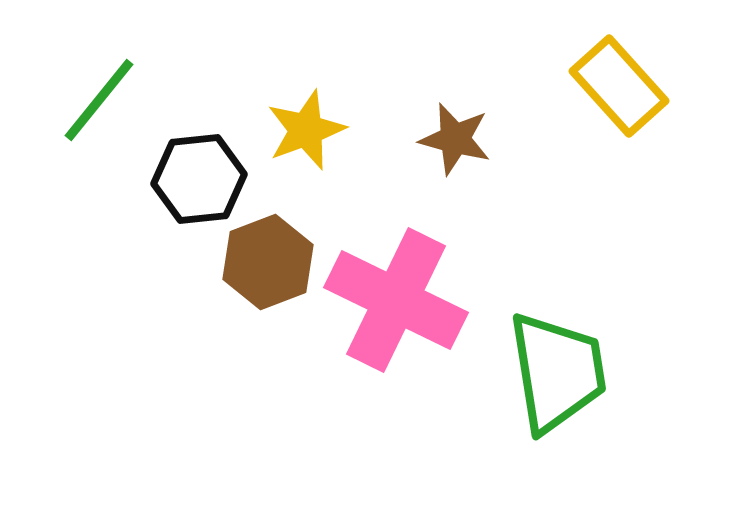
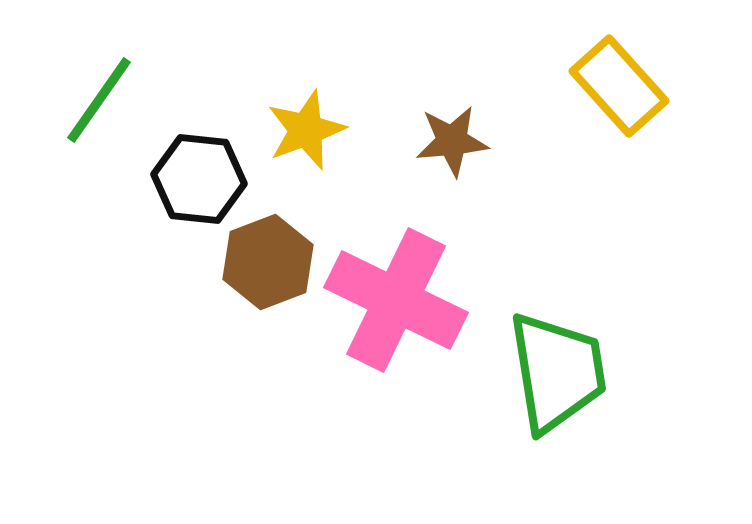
green line: rotated 4 degrees counterclockwise
brown star: moved 3 px left, 2 px down; rotated 20 degrees counterclockwise
black hexagon: rotated 12 degrees clockwise
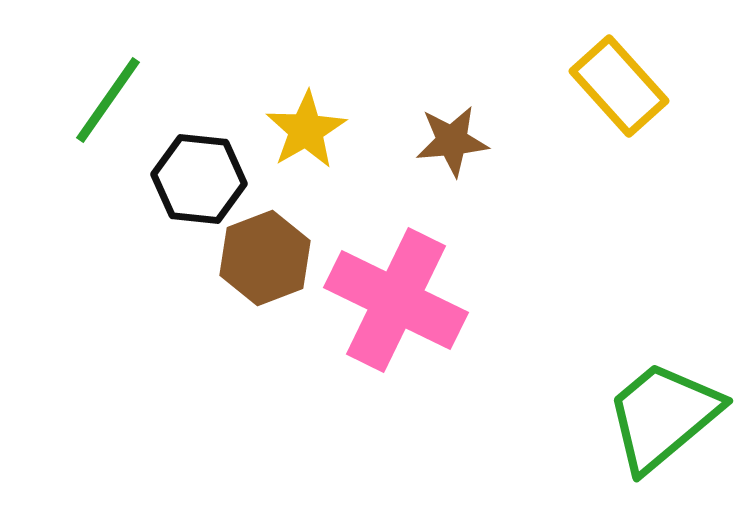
green line: moved 9 px right
yellow star: rotated 10 degrees counterclockwise
brown hexagon: moved 3 px left, 4 px up
green trapezoid: moved 106 px right, 44 px down; rotated 121 degrees counterclockwise
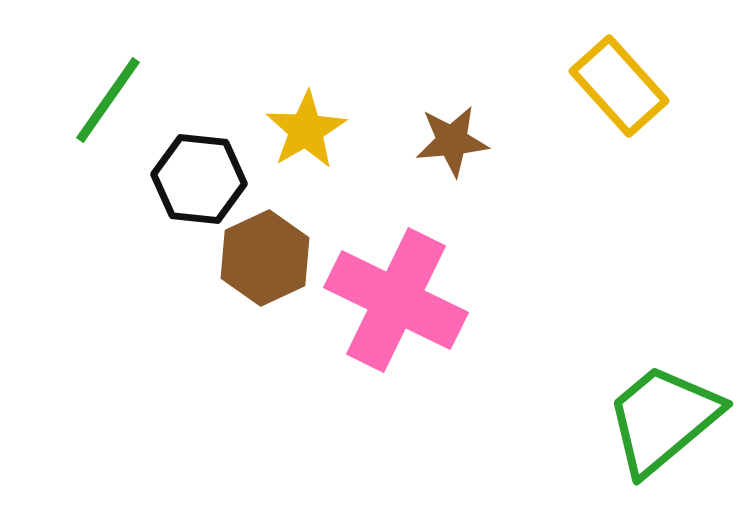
brown hexagon: rotated 4 degrees counterclockwise
green trapezoid: moved 3 px down
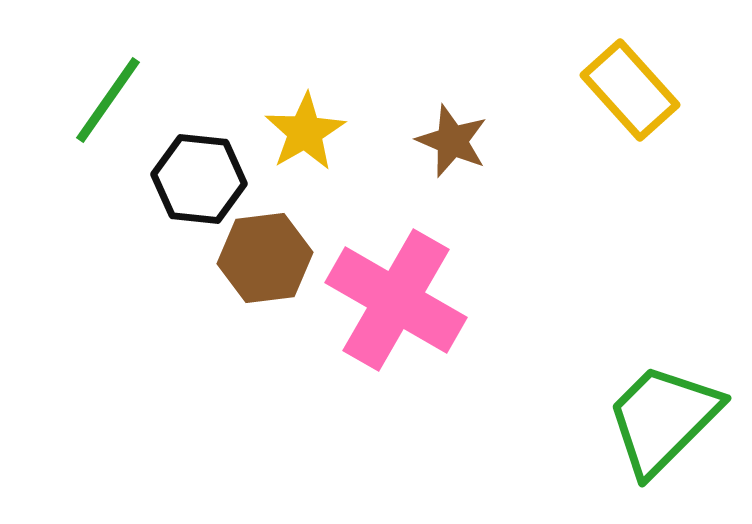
yellow rectangle: moved 11 px right, 4 px down
yellow star: moved 1 px left, 2 px down
brown star: rotated 28 degrees clockwise
brown hexagon: rotated 18 degrees clockwise
pink cross: rotated 4 degrees clockwise
green trapezoid: rotated 5 degrees counterclockwise
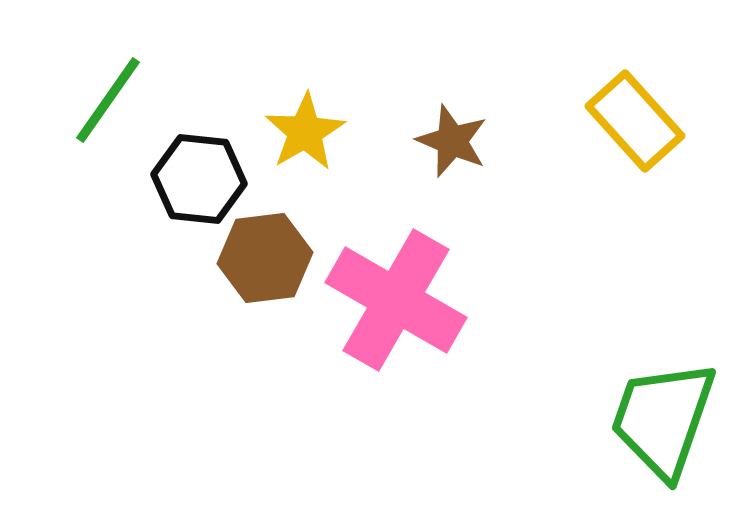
yellow rectangle: moved 5 px right, 31 px down
green trapezoid: rotated 26 degrees counterclockwise
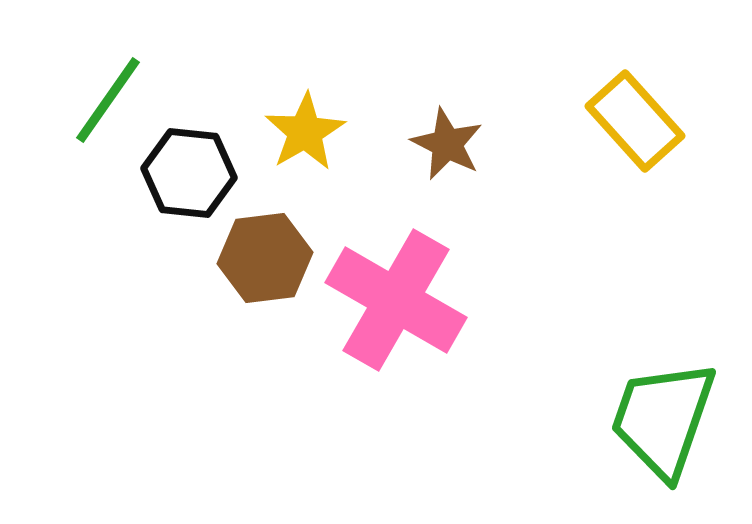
brown star: moved 5 px left, 3 px down; rotated 4 degrees clockwise
black hexagon: moved 10 px left, 6 px up
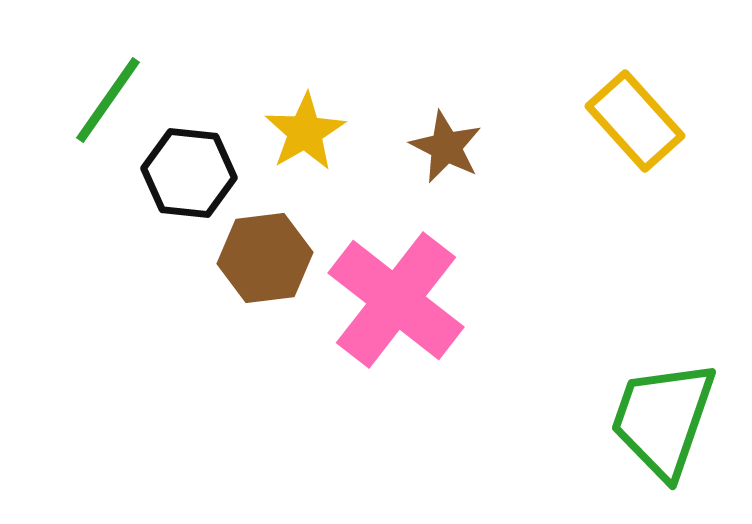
brown star: moved 1 px left, 3 px down
pink cross: rotated 8 degrees clockwise
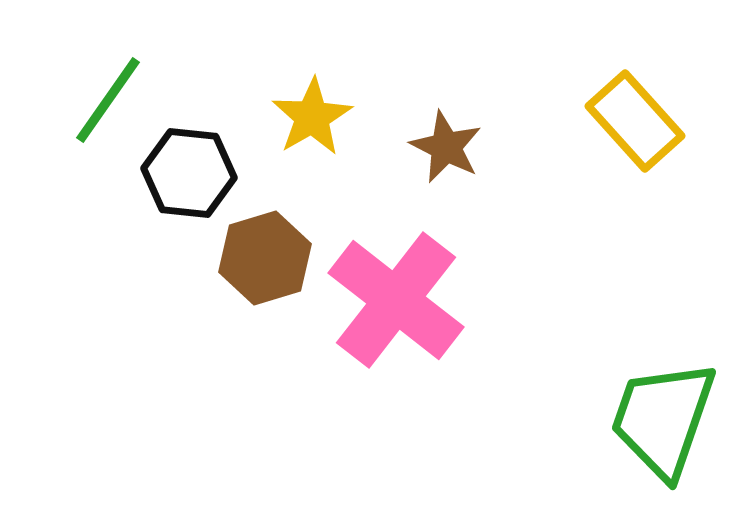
yellow star: moved 7 px right, 15 px up
brown hexagon: rotated 10 degrees counterclockwise
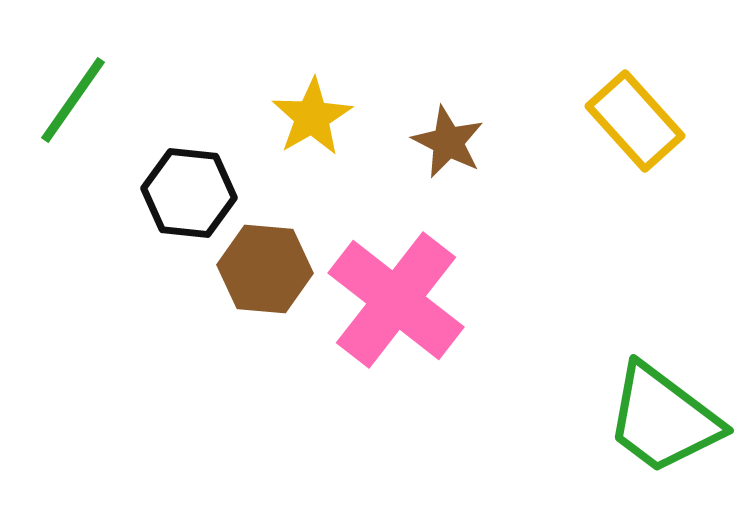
green line: moved 35 px left
brown star: moved 2 px right, 5 px up
black hexagon: moved 20 px down
brown hexagon: moved 11 px down; rotated 22 degrees clockwise
green trapezoid: rotated 72 degrees counterclockwise
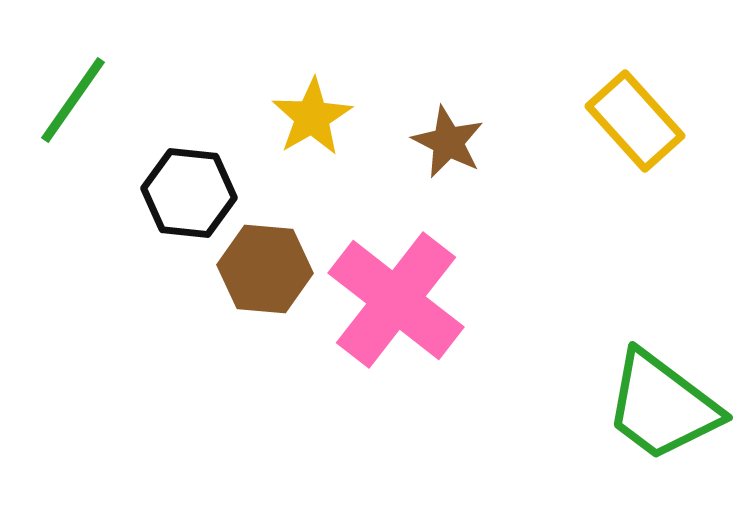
green trapezoid: moved 1 px left, 13 px up
